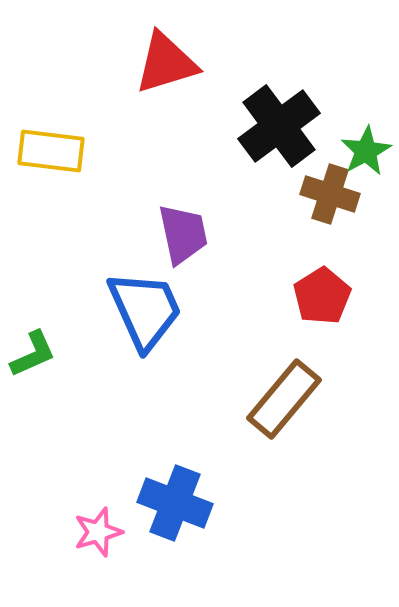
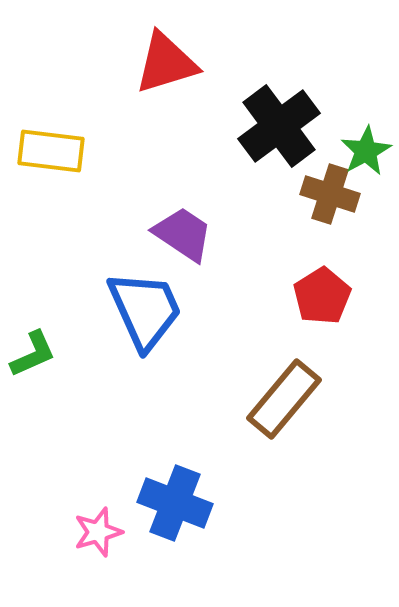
purple trapezoid: rotated 44 degrees counterclockwise
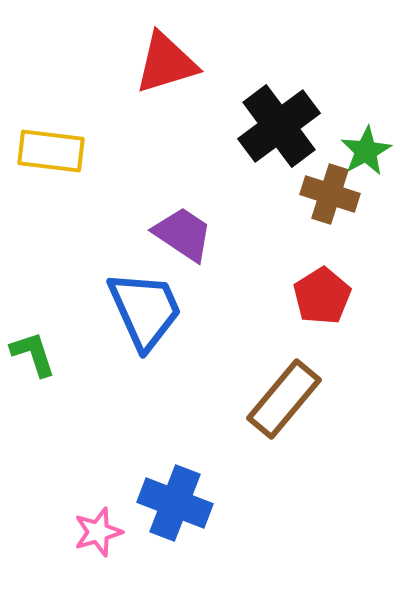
green L-shape: rotated 84 degrees counterclockwise
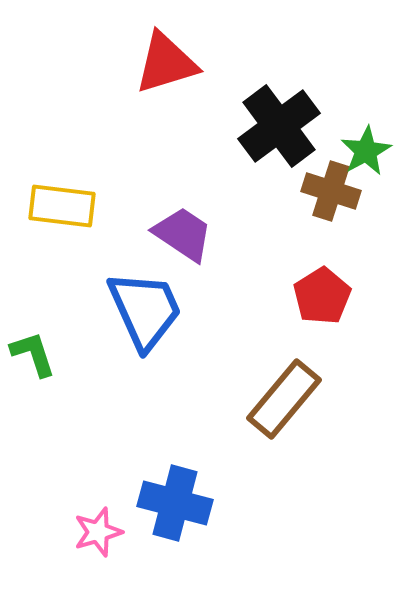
yellow rectangle: moved 11 px right, 55 px down
brown cross: moved 1 px right, 3 px up
blue cross: rotated 6 degrees counterclockwise
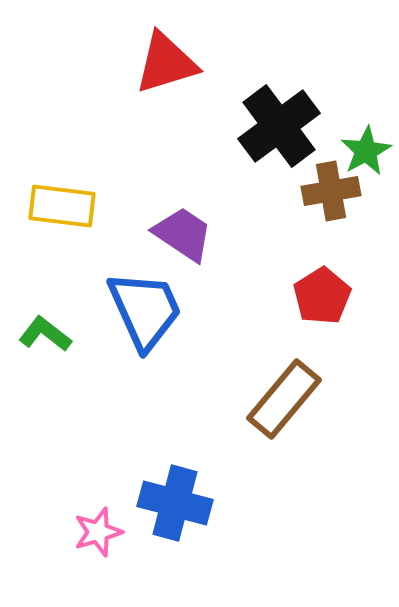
brown cross: rotated 28 degrees counterclockwise
green L-shape: moved 12 px right, 20 px up; rotated 34 degrees counterclockwise
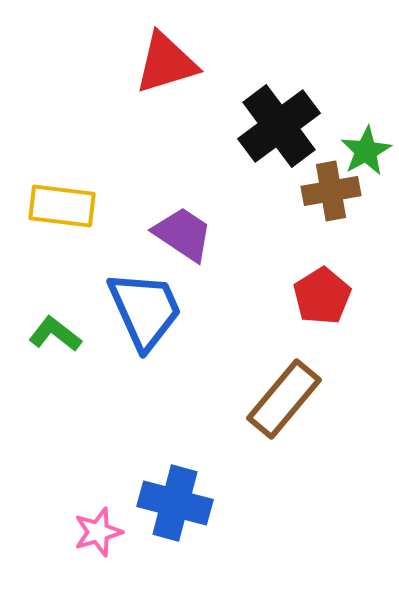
green L-shape: moved 10 px right
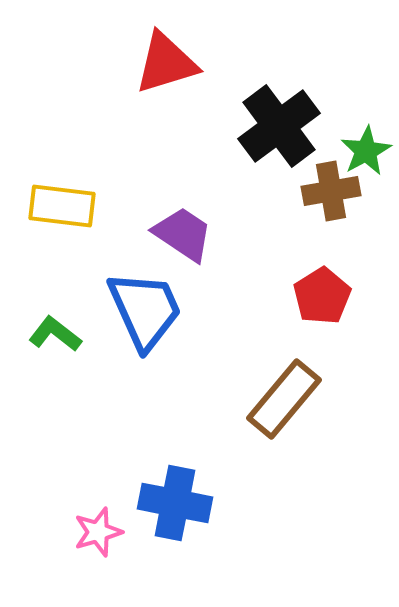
blue cross: rotated 4 degrees counterclockwise
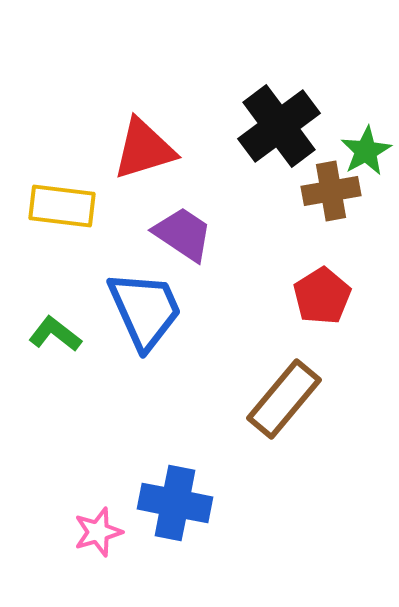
red triangle: moved 22 px left, 86 px down
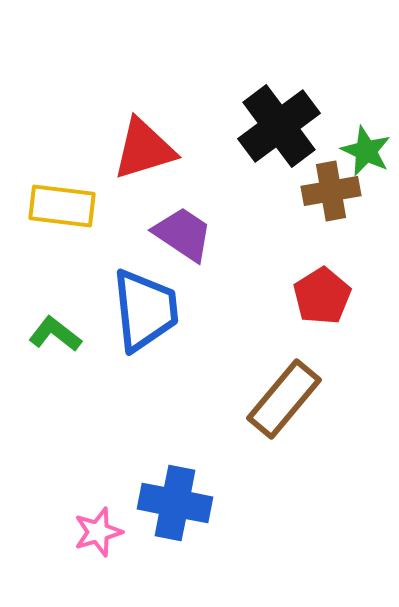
green star: rotated 18 degrees counterclockwise
blue trapezoid: rotated 18 degrees clockwise
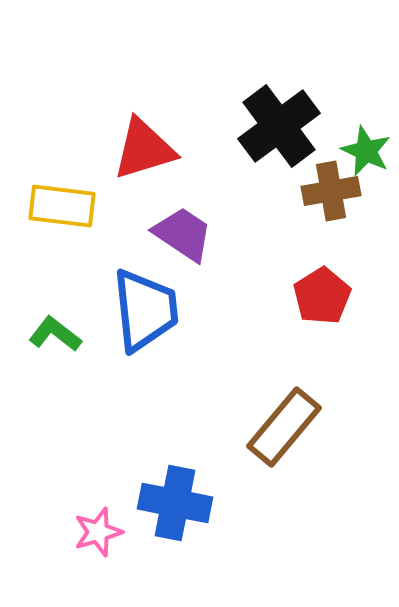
brown rectangle: moved 28 px down
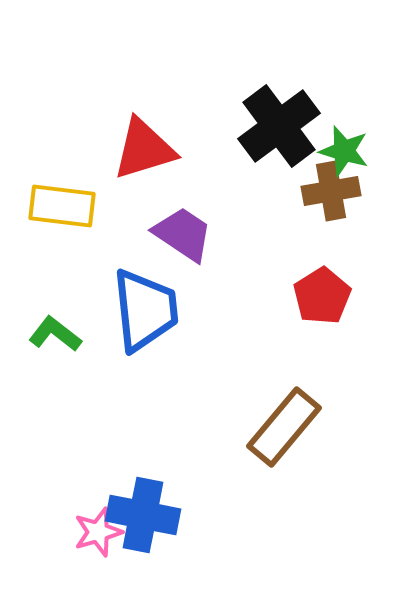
green star: moved 22 px left; rotated 9 degrees counterclockwise
blue cross: moved 32 px left, 12 px down
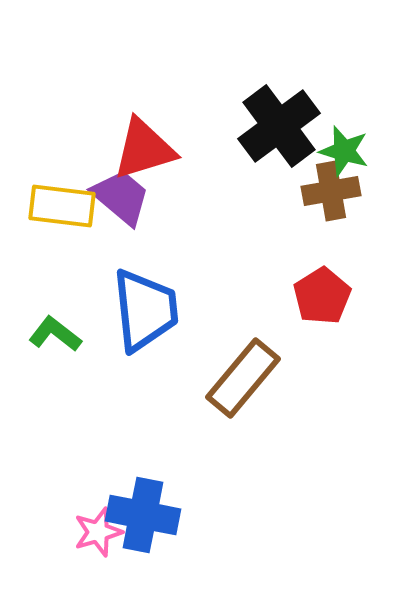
purple trapezoid: moved 62 px left, 37 px up; rotated 6 degrees clockwise
brown rectangle: moved 41 px left, 49 px up
